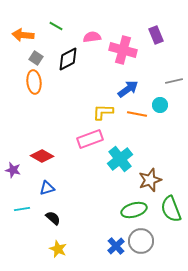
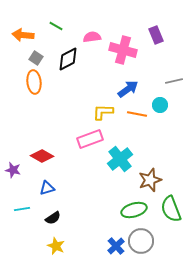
black semicircle: rotated 105 degrees clockwise
yellow star: moved 2 px left, 3 px up
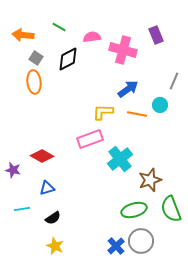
green line: moved 3 px right, 1 px down
gray line: rotated 54 degrees counterclockwise
yellow star: moved 1 px left
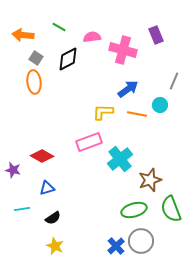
pink rectangle: moved 1 px left, 3 px down
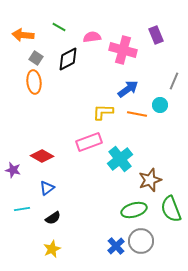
blue triangle: rotated 21 degrees counterclockwise
yellow star: moved 3 px left, 3 px down; rotated 24 degrees clockwise
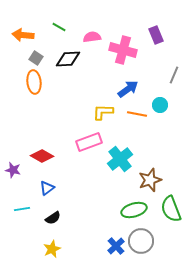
black diamond: rotated 25 degrees clockwise
gray line: moved 6 px up
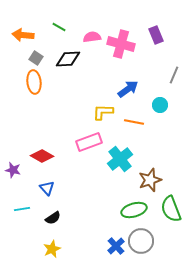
pink cross: moved 2 px left, 6 px up
orange line: moved 3 px left, 8 px down
blue triangle: rotated 35 degrees counterclockwise
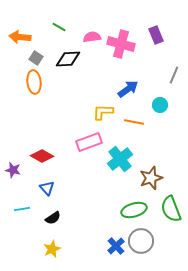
orange arrow: moved 3 px left, 2 px down
brown star: moved 1 px right, 2 px up
